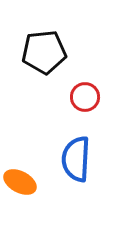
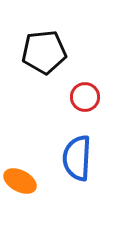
blue semicircle: moved 1 px right, 1 px up
orange ellipse: moved 1 px up
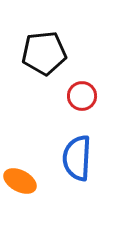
black pentagon: moved 1 px down
red circle: moved 3 px left, 1 px up
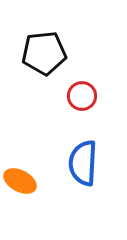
blue semicircle: moved 6 px right, 5 px down
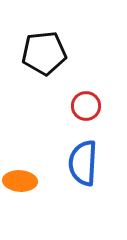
red circle: moved 4 px right, 10 px down
orange ellipse: rotated 24 degrees counterclockwise
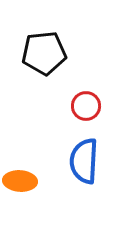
blue semicircle: moved 1 px right, 2 px up
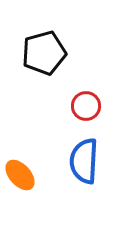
black pentagon: rotated 9 degrees counterclockwise
orange ellipse: moved 6 px up; rotated 44 degrees clockwise
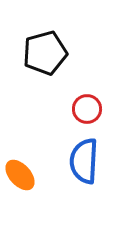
black pentagon: moved 1 px right
red circle: moved 1 px right, 3 px down
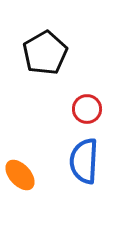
black pentagon: rotated 15 degrees counterclockwise
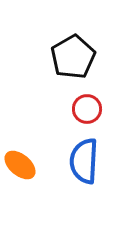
black pentagon: moved 28 px right, 4 px down
orange ellipse: moved 10 px up; rotated 8 degrees counterclockwise
